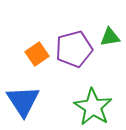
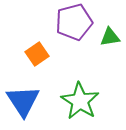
purple pentagon: moved 27 px up
green star: moved 13 px left, 6 px up
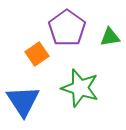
purple pentagon: moved 7 px left, 6 px down; rotated 21 degrees counterclockwise
green star: moved 13 px up; rotated 15 degrees counterclockwise
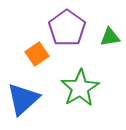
green star: rotated 24 degrees clockwise
blue triangle: moved 2 px up; rotated 21 degrees clockwise
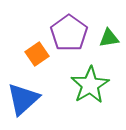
purple pentagon: moved 2 px right, 5 px down
green triangle: moved 1 px left, 1 px down
green star: moved 10 px right, 3 px up
